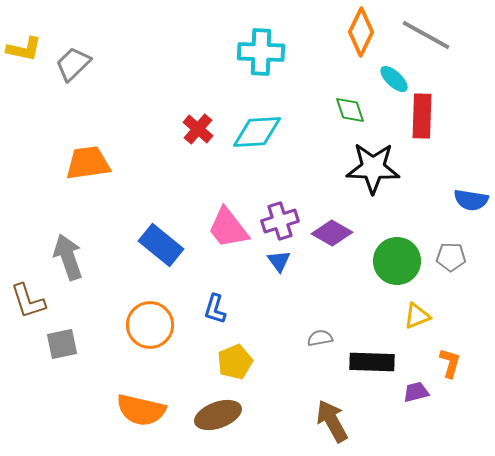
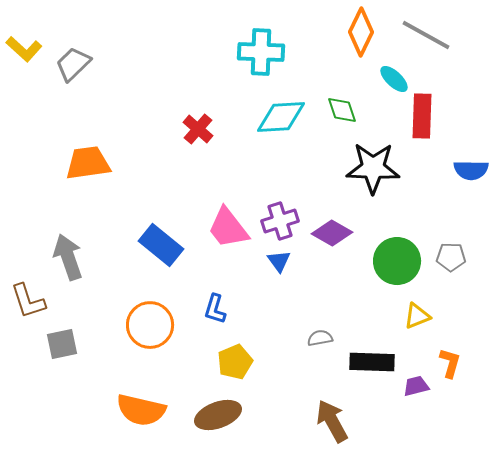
yellow L-shape: rotated 30 degrees clockwise
green diamond: moved 8 px left
cyan diamond: moved 24 px right, 15 px up
blue semicircle: moved 30 px up; rotated 8 degrees counterclockwise
purple trapezoid: moved 6 px up
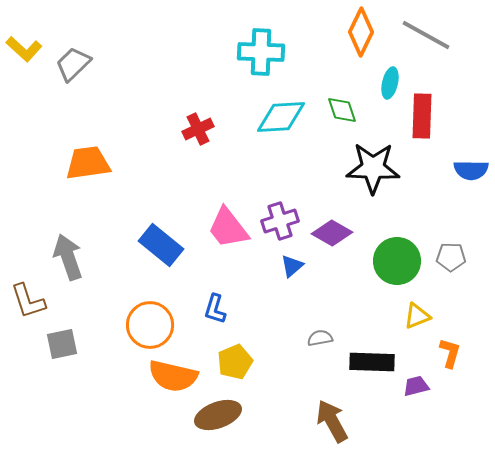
cyan ellipse: moved 4 px left, 4 px down; rotated 60 degrees clockwise
red cross: rotated 24 degrees clockwise
blue triangle: moved 13 px right, 5 px down; rotated 25 degrees clockwise
orange L-shape: moved 10 px up
orange semicircle: moved 32 px right, 34 px up
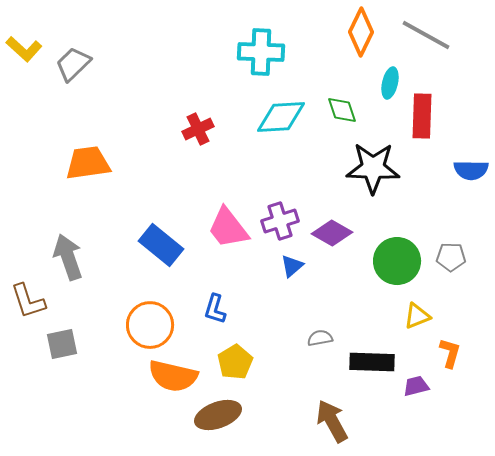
yellow pentagon: rotated 8 degrees counterclockwise
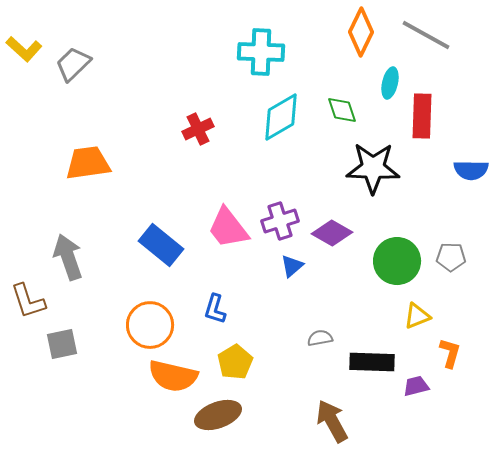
cyan diamond: rotated 27 degrees counterclockwise
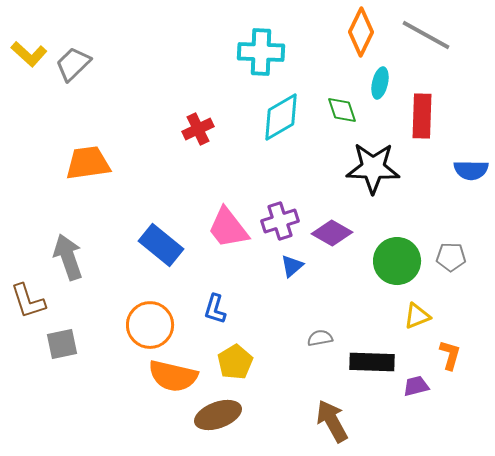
yellow L-shape: moved 5 px right, 5 px down
cyan ellipse: moved 10 px left
orange L-shape: moved 2 px down
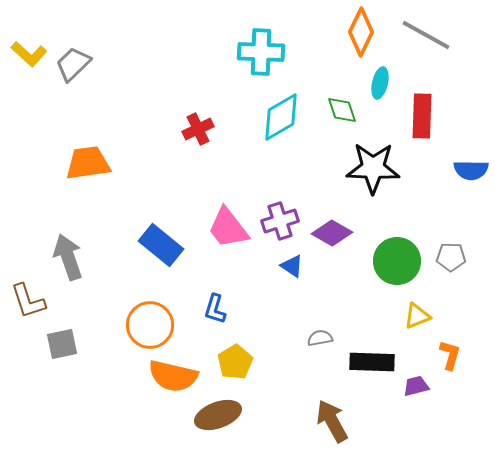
blue triangle: rotated 45 degrees counterclockwise
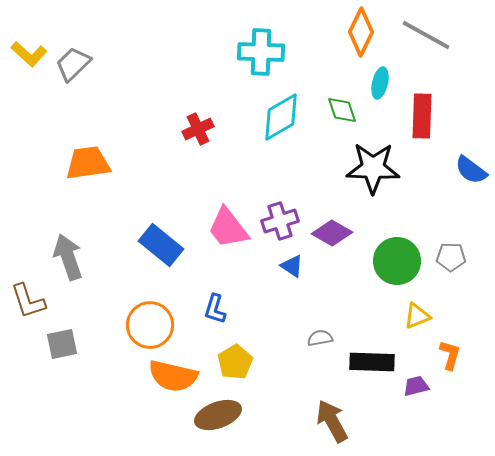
blue semicircle: rotated 36 degrees clockwise
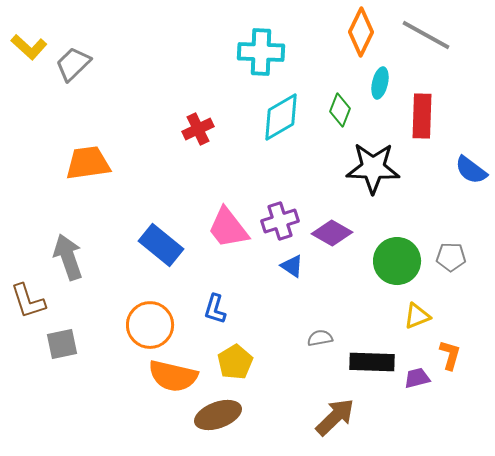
yellow L-shape: moved 7 px up
green diamond: moved 2 px left; rotated 40 degrees clockwise
purple trapezoid: moved 1 px right, 8 px up
brown arrow: moved 3 px right, 4 px up; rotated 75 degrees clockwise
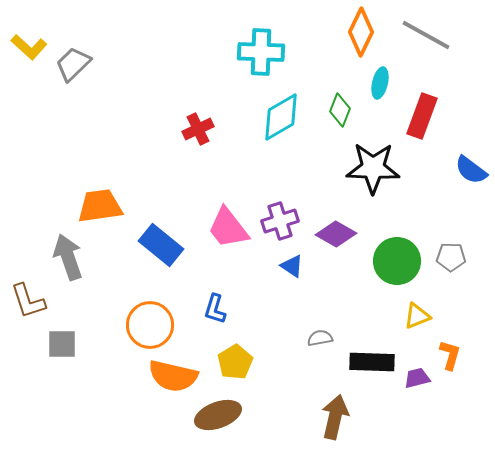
red rectangle: rotated 18 degrees clockwise
orange trapezoid: moved 12 px right, 43 px down
purple diamond: moved 4 px right, 1 px down
gray square: rotated 12 degrees clockwise
brown arrow: rotated 33 degrees counterclockwise
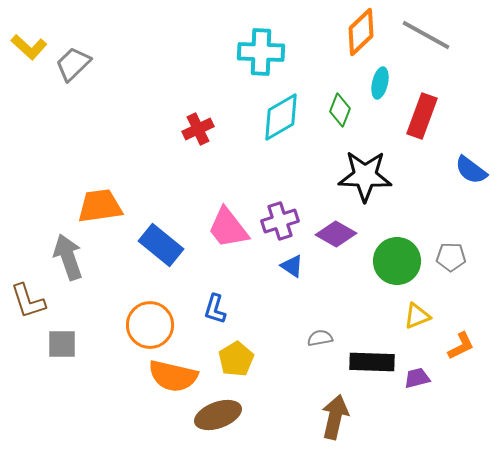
orange diamond: rotated 21 degrees clockwise
black star: moved 8 px left, 8 px down
orange L-shape: moved 11 px right, 9 px up; rotated 48 degrees clockwise
yellow pentagon: moved 1 px right, 3 px up
